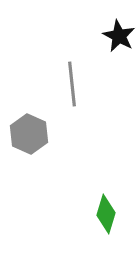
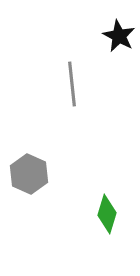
gray hexagon: moved 40 px down
green diamond: moved 1 px right
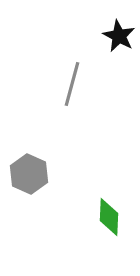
gray line: rotated 21 degrees clockwise
green diamond: moved 2 px right, 3 px down; rotated 15 degrees counterclockwise
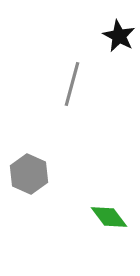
green diamond: rotated 39 degrees counterclockwise
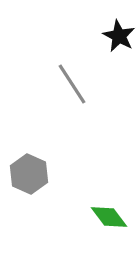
gray line: rotated 48 degrees counterclockwise
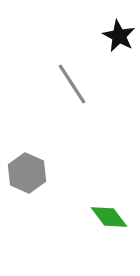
gray hexagon: moved 2 px left, 1 px up
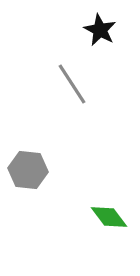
black star: moved 19 px left, 6 px up
gray hexagon: moved 1 px right, 3 px up; rotated 18 degrees counterclockwise
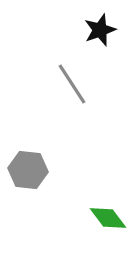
black star: rotated 24 degrees clockwise
green diamond: moved 1 px left, 1 px down
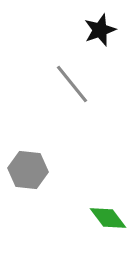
gray line: rotated 6 degrees counterclockwise
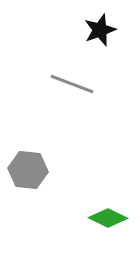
gray line: rotated 30 degrees counterclockwise
green diamond: rotated 27 degrees counterclockwise
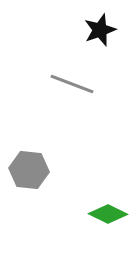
gray hexagon: moved 1 px right
green diamond: moved 4 px up
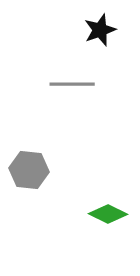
gray line: rotated 21 degrees counterclockwise
